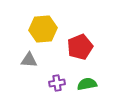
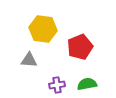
yellow hexagon: rotated 12 degrees clockwise
purple cross: moved 2 px down
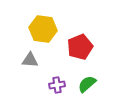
gray triangle: moved 1 px right
green semicircle: rotated 30 degrees counterclockwise
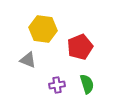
gray triangle: moved 2 px left; rotated 18 degrees clockwise
green semicircle: rotated 114 degrees clockwise
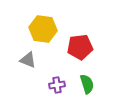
red pentagon: rotated 15 degrees clockwise
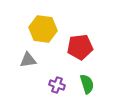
gray triangle: rotated 30 degrees counterclockwise
purple cross: rotated 28 degrees clockwise
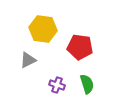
red pentagon: rotated 15 degrees clockwise
gray triangle: rotated 18 degrees counterclockwise
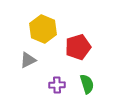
yellow hexagon: rotated 16 degrees clockwise
red pentagon: moved 2 px left; rotated 25 degrees counterclockwise
purple cross: rotated 21 degrees counterclockwise
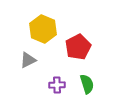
red pentagon: rotated 10 degrees counterclockwise
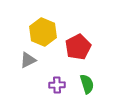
yellow hexagon: moved 3 px down
